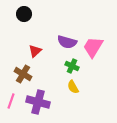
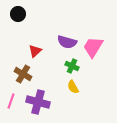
black circle: moved 6 px left
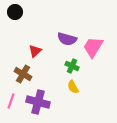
black circle: moved 3 px left, 2 px up
purple semicircle: moved 3 px up
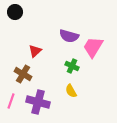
purple semicircle: moved 2 px right, 3 px up
yellow semicircle: moved 2 px left, 4 px down
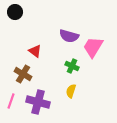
red triangle: rotated 40 degrees counterclockwise
yellow semicircle: rotated 48 degrees clockwise
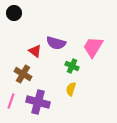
black circle: moved 1 px left, 1 px down
purple semicircle: moved 13 px left, 7 px down
yellow semicircle: moved 2 px up
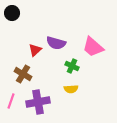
black circle: moved 2 px left
pink trapezoid: rotated 80 degrees counterclockwise
red triangle: moved 1 px up; rotated 40 degrees clockwise
yellow semicircle: rotated 112 degrees counterclockwise
purple cross: rotated 25 degrees counterclockwise
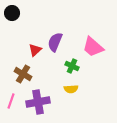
purple semicircle: moved 1 px left, 1 px up; rotated 96 degrees clockwise
